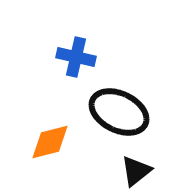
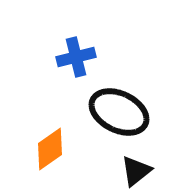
blue cross: rotated 27 degrees counterclockwise
orange diamond: moved 7 px down; rotated 21 degrees counterclockwise
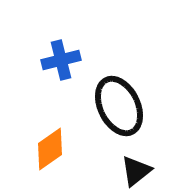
blue cross: moved 15 px left, 3 px down
black ellipse: moved 6 px up; rotated 38 degrees clockwise
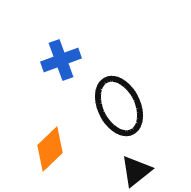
blue cross: rotated 6 degrees counterclockwise
orange diamond: rotated 9 degrees counterclockwise
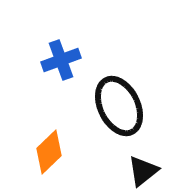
orange diamond: moved 1 px left, 3 px down
black triangle: moved 7 px right
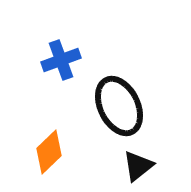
black triangle: moved 5 px left, 5 px up
